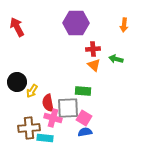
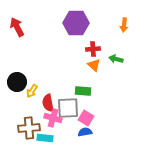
pink square: moved 2 px right
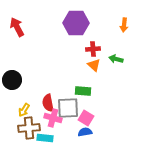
black circle: moved 5 px left, 2 px up
yellow arrow: moved 8 px left, 19 px down
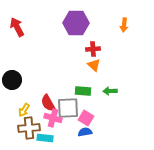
green arrow: moved 6 px left, 32 px down; rotated 16 degrees counterclockwise
red semicircle: rotated 18 degrees counterclockwise
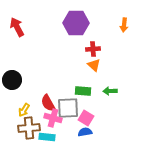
cyan rectangle: moved 2 px right, 1 px up
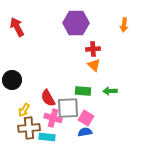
red semicircle: moved 5 px up
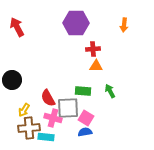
orange triangle: moved 2 px right, 1 px down; rotated 40 degrees counterclockwise
green arrow: rotated 64 degrees clockwise
cyan rectangle: moved 1 px left
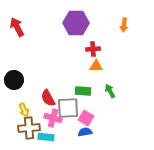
black circle: moved 2 px right
yellow arrow: rotated 56 degrees counterclockwise
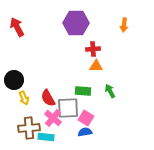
yellow arrow: moved 12 px up
pink cross: rotated 24 degrees clockwise
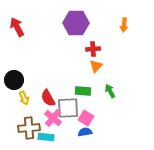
orange triangle: rotated 48 degrees counterclockwise
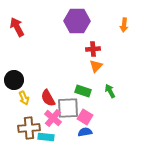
purple hexagon: moved 1 px right, 2 px up
green rectangle: rotated 14 degrees clockwise
pink square: moved 1 px left, 1 px up
